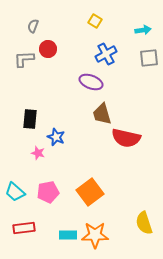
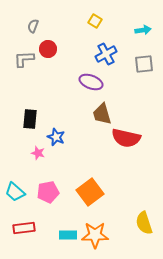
gray square: moved 5 px left, 6 px down
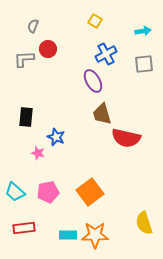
cyan arrow: moved 1 px down
purple ellipse: moved 2 px right, 1 px up; rotated 40 degrees clockwise
black rectangle: moved 4 px left, 2 px up
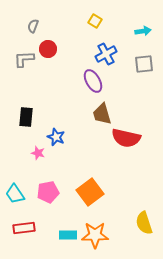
cyan trapezoid: moved 2 px down; rotated 15 degrees clockwise
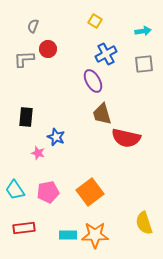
cyan trapezoid: moved 4 px up
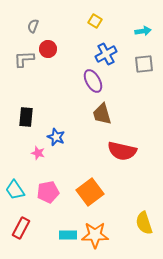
red semicircle: moved 4 px left, 13 px down
red rectangle: moved 3 px left; rotated 55 degrees counterclockwise
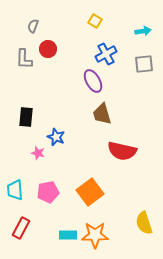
gray L-shape: rotated 85 degrees counterclockwise
cyan trapezoid: rotated 30 degrees clockwise
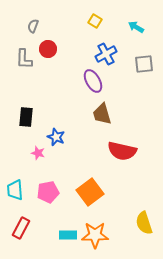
cyan arrow: moved 7 px left, 4 px up; rotated 140 degrees counterclockwise
